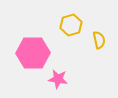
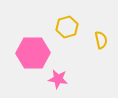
yellow hexagon: moved 4 px left, 2 px down
yellow semicircle: moved 2 px right
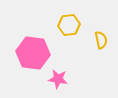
yellow hexagon: moved 2 px right, 2 px up; rotated 10 degrees clockwise
pink hexagon: rotated 8 degrees clockwise
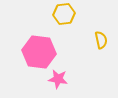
yellow hexagon: moved 5 px left, 11 px up
pink hexagon: moved 6 px right, 1 px up
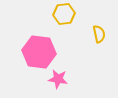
yellow semicircle: moved 2 px left, 6 px up
